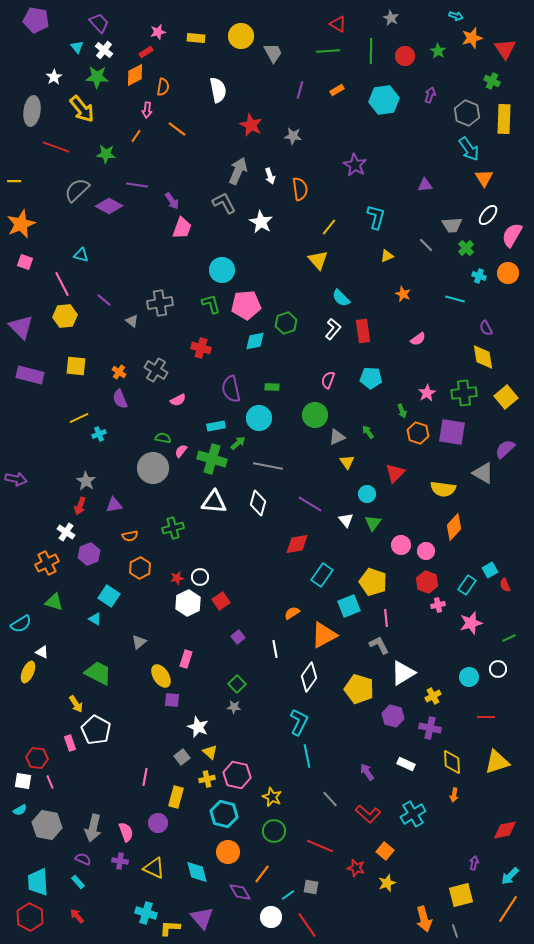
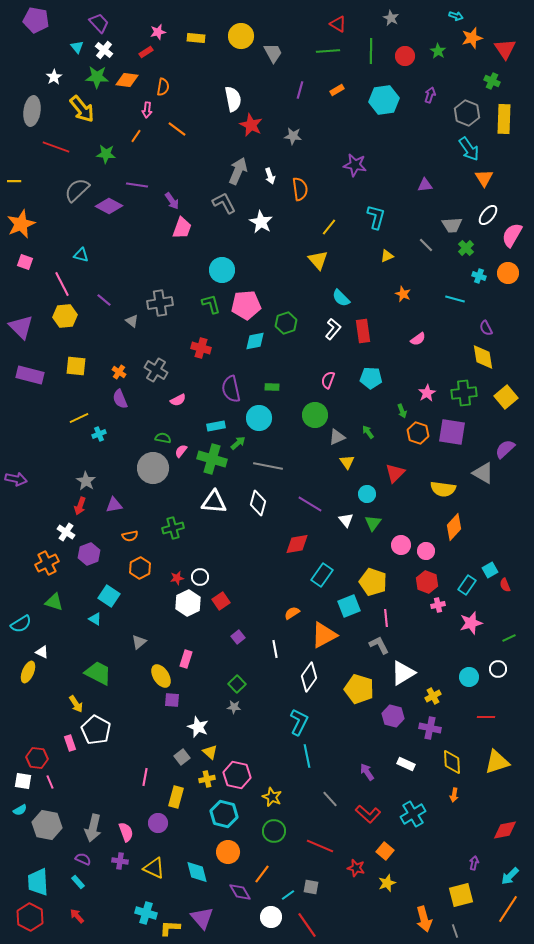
orange diamond at (135, 75): moved 8 px left, 5 px down; rotated 35 degrees clockwise
white semicircle at (218, 90): moved 15 px right, 9 px down
purple star at (355, 165): rotated 20 degrees counterclockwise
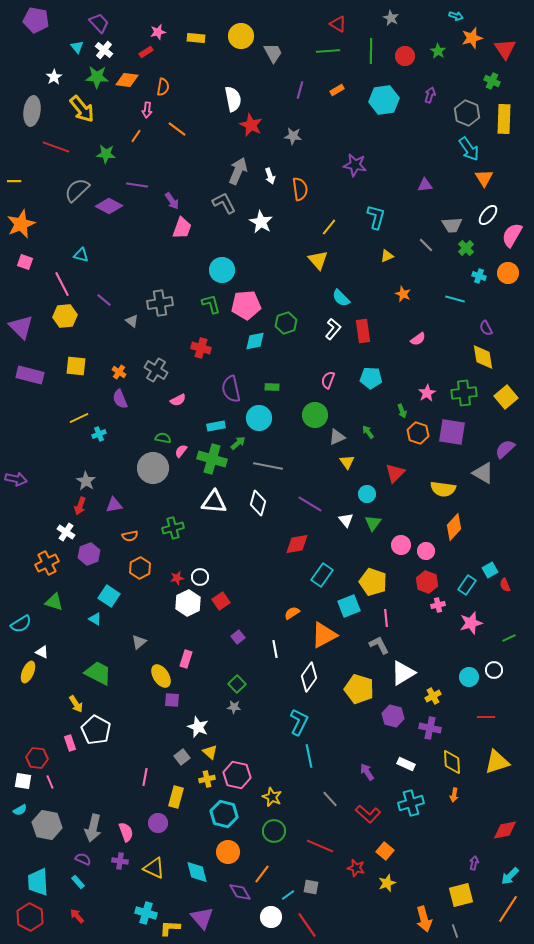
white circle at (498, 669): moved 4 px left, 1 px down
cyan line at (307, 756): moved 2 px right
cyan cross at (413, 814): moved 2 px left, 11 px up; rotated 15 degrees clockwise
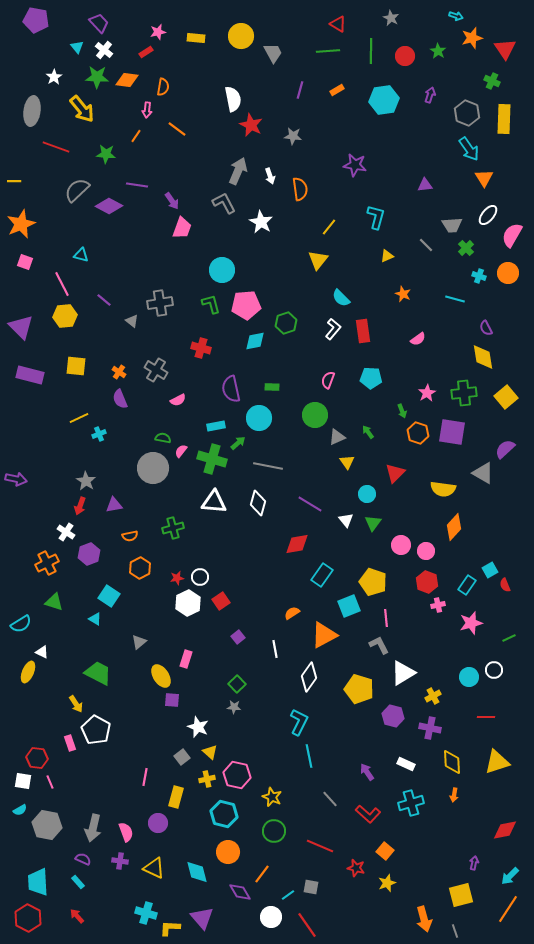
yellow triangle at (318, 260): rotated 20 degrees clockwise
red hexagon at (30, 917): moved 2 px left, 1 px down
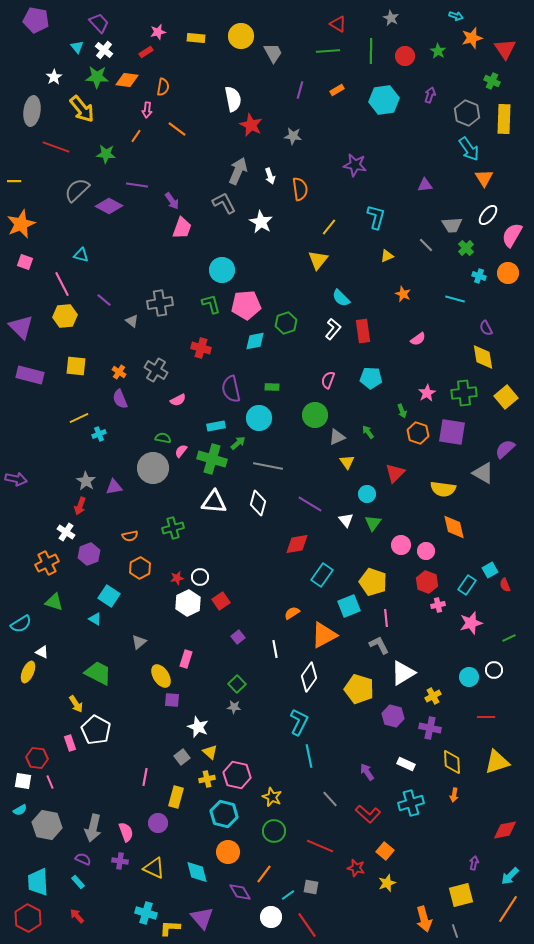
purple triangle at (114, 505): moved 18 px up
orange diamond at (454, 527): rotated 56 degrees counterclockwise
orange line at (262, 874): moved 2 px right
